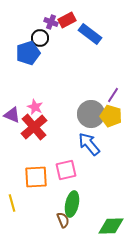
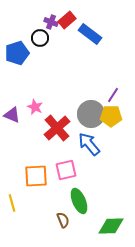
red rectangle: rotated 12 degrees counterclockwise
blue pentagon: moved 11 px left
yellow pentagon: rotated 15 degrees counterclockwise
red cross: moved 23 px right, 1 px down
orange square: moved 1 px up
green ellipse: moved 7 px right, 3 px up; rotated 35 degrees counterclockwise
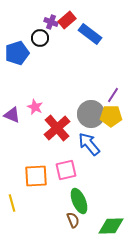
brown semicircle: moved 10 px right
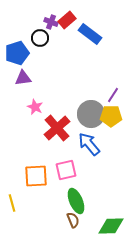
purple triangle: moved 11 px right, 37 px up; rotated 30 degrees counterclockwise
green ellipse: moved 3 px left
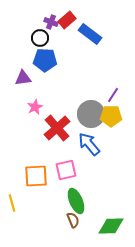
blue pentagon: moved 28 px right, 7 px down; rotated 20 degrees clockwise
pink star: rotated 21 degrees clockwise
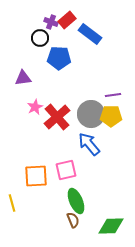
blue pentagon: moved 14 px right, 2 px up
purple line: rotated 49 degrees clockwise
red cross: moved 11 px up
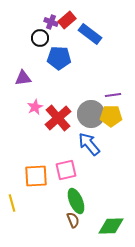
red cross: moved 1 px right, 1 px down
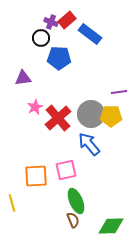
black circle: moved 1 px right
purple line: moved 6 px right, 3 px up
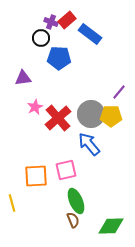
purple line: rotated 42 degrees counterclockwise
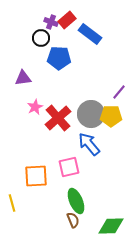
pink square: moved 3 px right, 3 px up
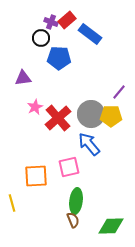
green ellipse: rotated 30 degrees clockwise
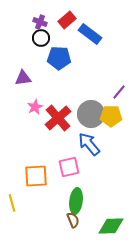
purple cross: moved 11 px left
